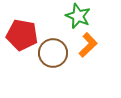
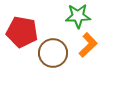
green star: rotated 25 degrees counterclockwise
red pentagon: moved 3 px up
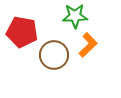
green star: moved 3 px left
brown circle: moved 1 px right, 2 px down
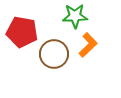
brown circle: moved 1 px up
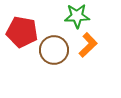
green star: moved 2 px right
brown circle: moved 4 px up
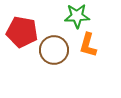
orange L-shape: rotated 150 degrees clockwise
